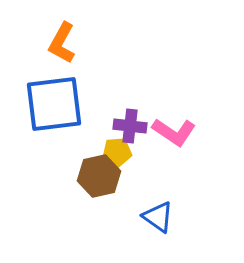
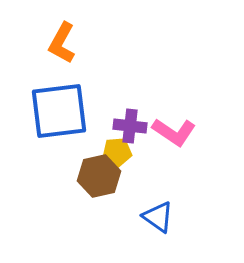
blue square: moved 5 px right, 7 px down
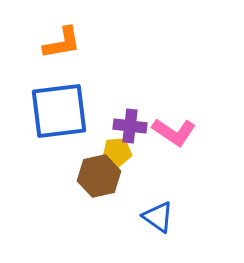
orange L-shape: rotated 129 degrees counterclockwise
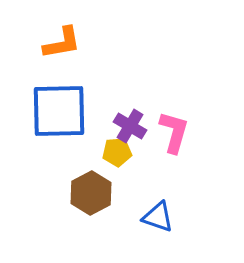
blue square: rotated 6 degrees clockwise
purple cross: rotated 24 degrees clockwise
pink L-shape: rotated 108 degrees counterclockwise
brown hexagon: moved 8 px left, 17 px down; rotated 15 degrees counterclockwise
blue triangle: rotated 16 degrees counterclockwise
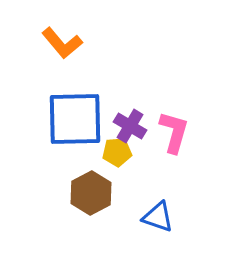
orange L-shape: rotated 60 degrees clockwise
blue square: moved 16 px right, 8 px down
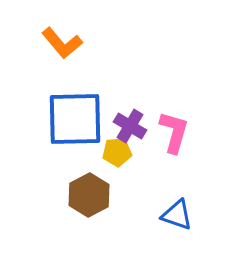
brown hexagon: moved 2 px left, 2 px down
blue triangle: moved 19 px right, 2 px up
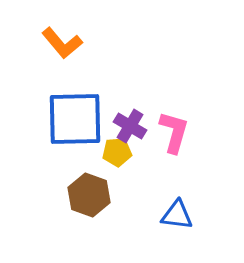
brown hexagon: rotated 12 degrees counterclockwise
blue triangle: rotated 12 degrees counterclockwise
